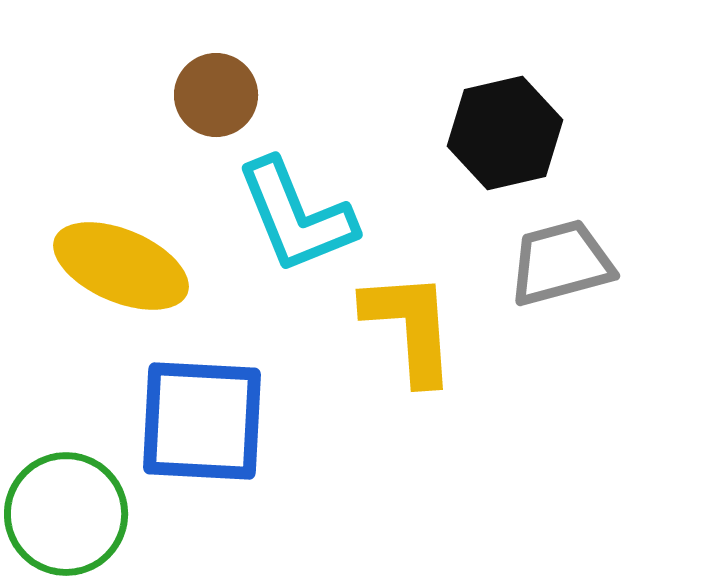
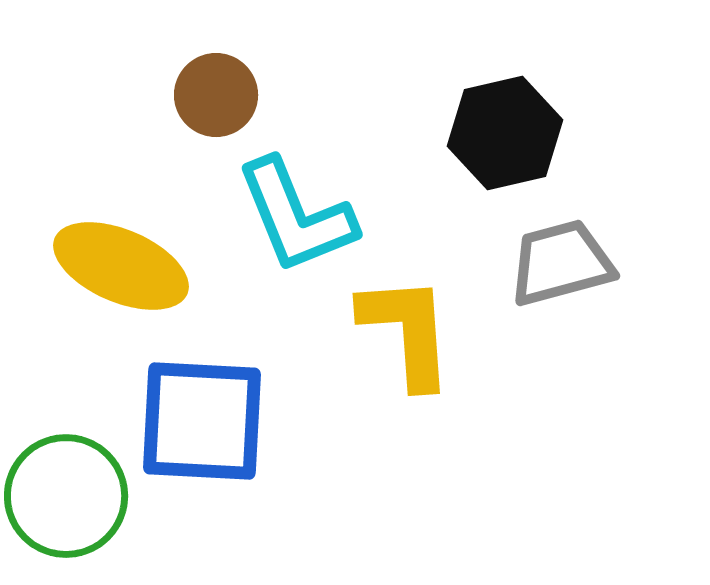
yellow L-shape: moved 3 px left, 4 px down
green circle: moved 18 px up
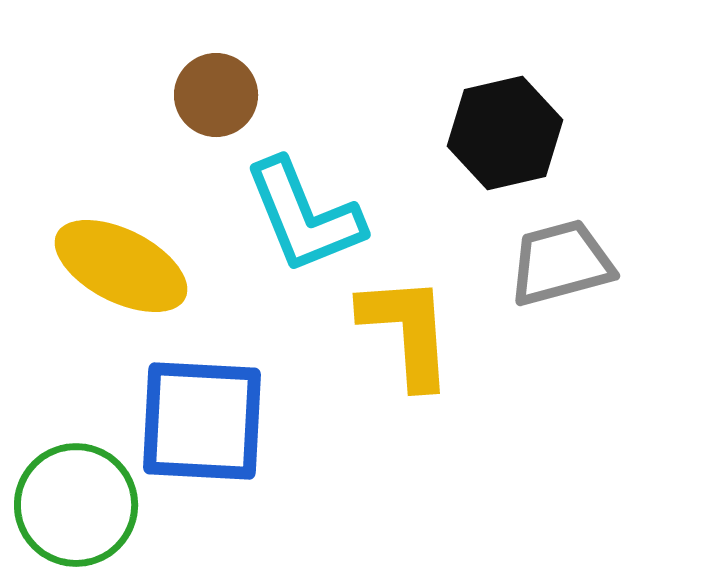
cyan L-shape: moved 8 px right
yellow ellipse: rotated 4 degrees clockwise
green circle: moved 10 px right, 9 px down
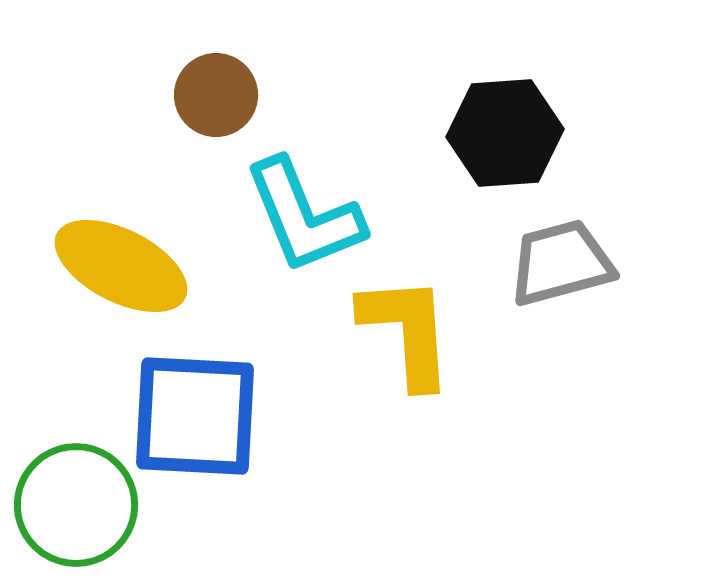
black hexagon: rotated 9 degrees clockwise
blue square: moved 7 px left, 5 px up
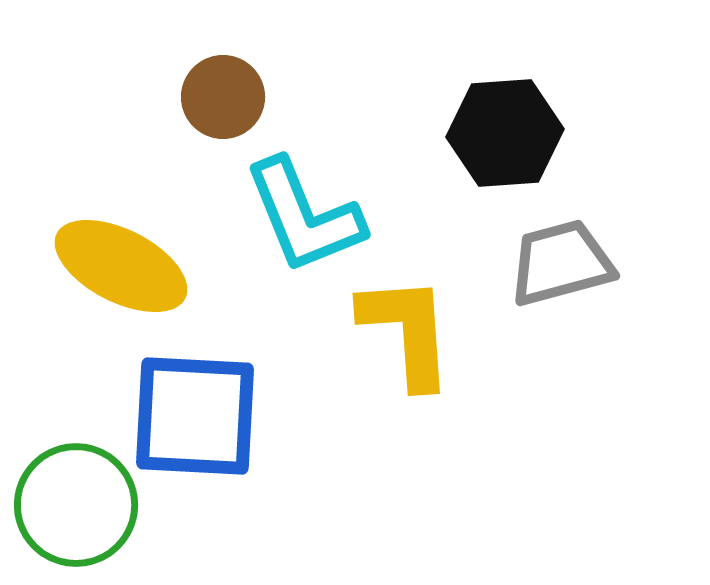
brown circle: moved 7 px right, 2 px down
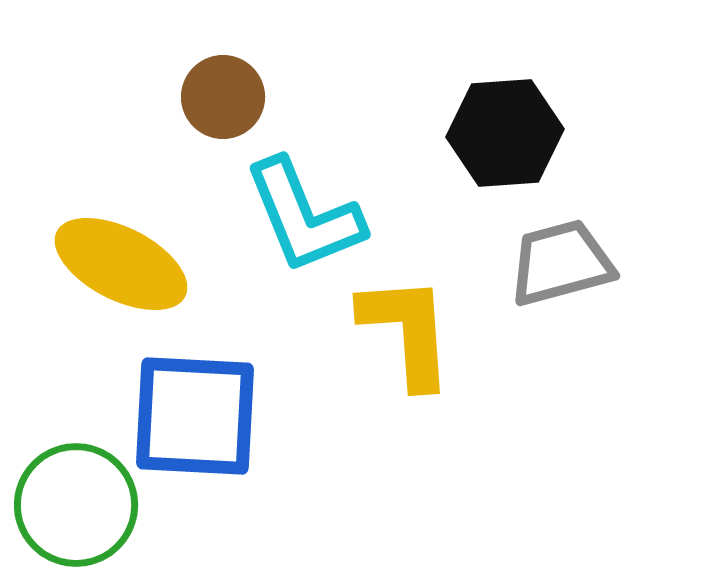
yellow ellipse: moved 2 px up
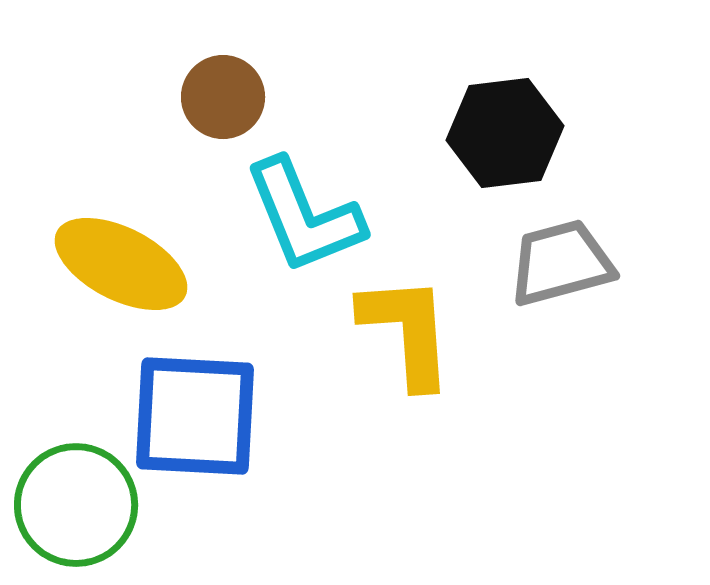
black hexagon: rotated 3 degrees counterclockwise
